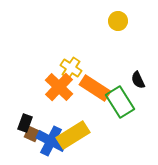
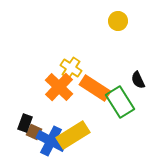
brown square: moved 2 px right, 2 px up
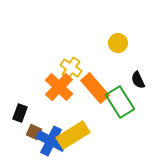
yellow circle: moved 22 px down
orange rectangle: rotated 16 degrees clockwise
black rectangle: moved 5 px left, 10 px up
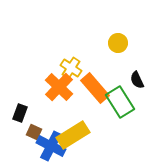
black semicircle: moved 1 px left
blue cross: moved 5 px down
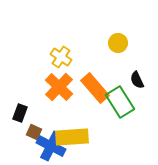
yellow cross: moved 10 px left, 11 px up
yellow rectangle: moved 1 px left, 2 px down; rotated 28 degrees clockwise
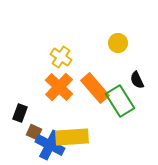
green rectangle: moved 1 px up
blue cross: moved 1 px left, 1 px up
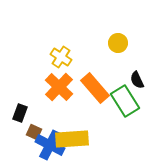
green rectangle: moved 5 px right
yellow rectangle: moved 2 px down
